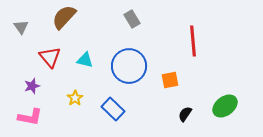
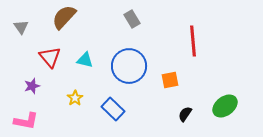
pink L-shape: moved 4 px left, 4 px down
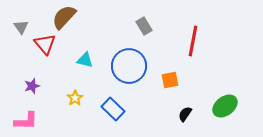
gray rectangle: moved 12 px right, 7 px down
red line: rotated 16 degrees clockwise
red triangle: moved 5 px left, 13 px up
pink L-shape: rotated 10 degrees counterclockwise
